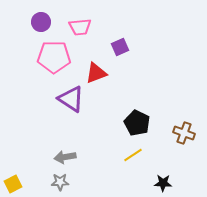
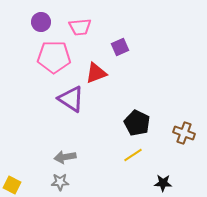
yellow square: moved 1 px left, 1 px down; rotated 36 degrees counterclockwise
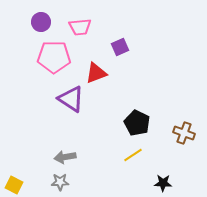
yellow square: moved 2 px right
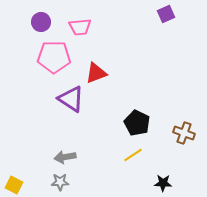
purple square: moved 46 px right, 33 px up
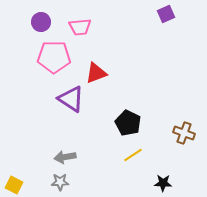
black pentagon: moved 9 px left
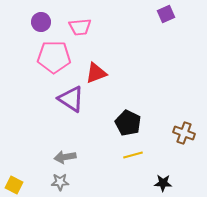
yellow line: rotated 18 degrees clockwise
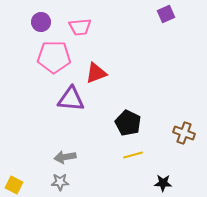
purple triangle: rotated 28 degrees counterclockwise
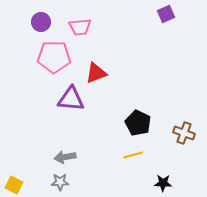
black pentagon: moved 10 px right
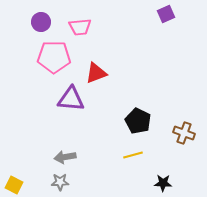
black pentagon: moved 2 px up
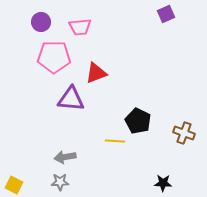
yellow line: moved 18 px left, 14 px up; rotated 18 degrees clockwise
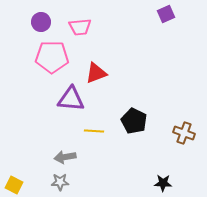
pink pentagon: moved 2 px left
black pentagon: moved 4 px left
yellow line: moved 21 px left, 10 px up
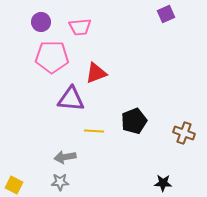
black pentagon: rotated 25 degrees clockwise
